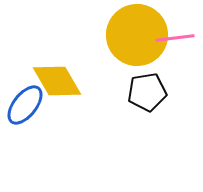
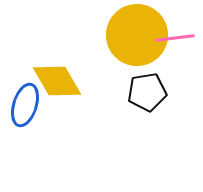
blue ellipse: rotated 21 degrees counterclockwise
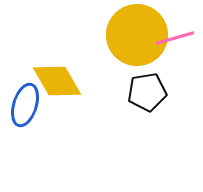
pink line: rotated 9 degrees counterclockwise
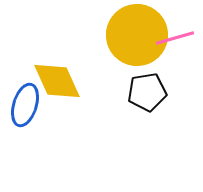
yellow diamond: rotated 6 degrees clockwise
